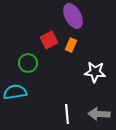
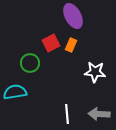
red square: moved 2 px right, 3 px down
green circle: moved 2 px right
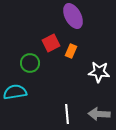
orange rectangle: moved 6 px down
white star: moved 4 px right
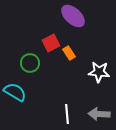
purple ellipse: rotated 20 degrees counterclockwise
orange rectangle: moved 2 px left, 2 px down; rotated 56 degrees counterclockwise
cyan semicircle: rotated 40 degrees clockwise
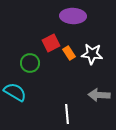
purple ellipse: rotated 40 degrees counterclockwise
white star: moved 7 px left, 18 px up
gray arrow: moved 19 px up
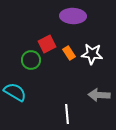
red square: moved 4 px left, 1 px down
green circle: moved 1 px right, 3 px up
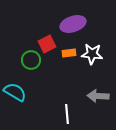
purple ellipse: moved 8 px down; rotated 20 degrees counterclockwise
orange rectangle: rotated 64 degrees counterclockwise
gray arrow: moved 1 px left, 1 px down
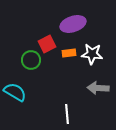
gray arrow: moved 8 px up
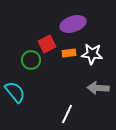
cyan semicircle: rotated 20 degrees clockwise
white line: rotated 30 degrees clockwise
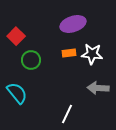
red square: moved 31 px left, 8 px up; rotated 18 degrees counterclockwise
cyan semicircle: moved 2 px right, 1 px down
